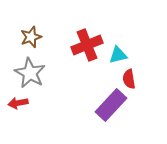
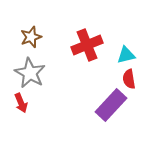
cyan triangle: moved 8 px right
red arrow: moved 3 px right; rotated 102 degrees counterclockwise
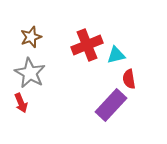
cyan triangle: moved 10 px left
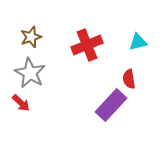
cyan triangle: moved 22 px right, 13 px up
red arrow: rotated 24 degrees counterclockwise
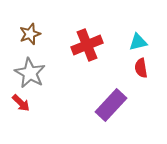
brown star: moved 1 px left, 3 px up
red semicircle: moved 12 px right, 11 px up
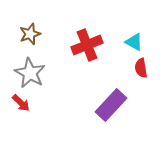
cyan triangle: moved 4 px left; rotated 42 degrees clockwise
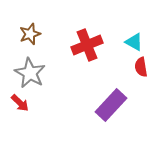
red semicircle: moved 1 px up
red arrow: moved 1 px left
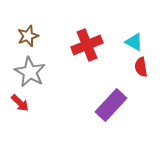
brown star: moved 2 px left, 2 px down
gray star: moved 1 px up
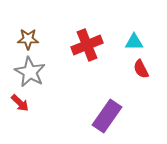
brown star: moved 3 px down; rotated 20 degrees clockwise
cyan triangle: rotated 30 degrees counterclockwise
red semicircle: moved 2 px down; rotated 18 degrees counterclockwise
purple rectangle: moved 4 px left, 11 px down; rotated 8 degrees counterclockwise
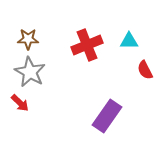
cyan triangle: moved 5 px left, 1 px up
red semicircle: moved 4 px right, 1 px down
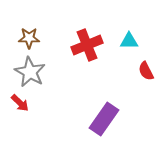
brown star: moved 1 px right, 1 px up
red semicircle: moved 1 px right, 1 px down
purple rectangle: moved 3 px left, 3 px down
